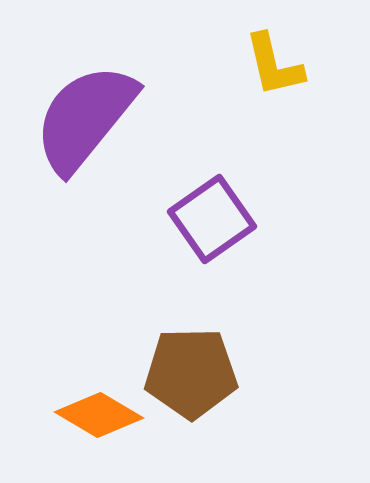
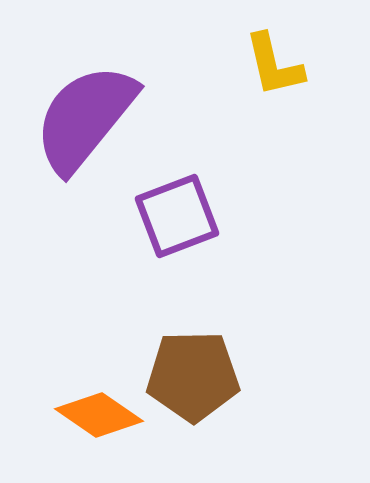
purple square: moved 35 px left, 3 px up; rotated 14 degrees clockwise
brown pentagon: moved 2 px right, 3 px down
orange diamond: rotated 4 degrees clockwise
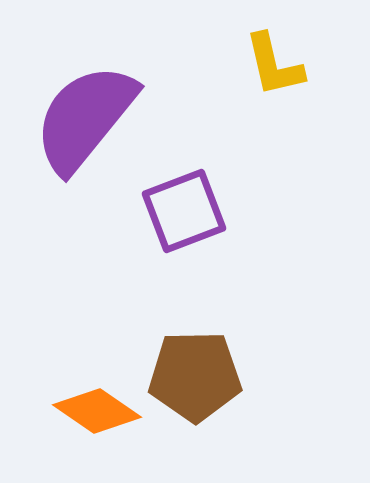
purple square: moved 7 px right, 5 px up
brown pentagon: moved 2 px right
orange diamond: moved 2 px left, 4 px up
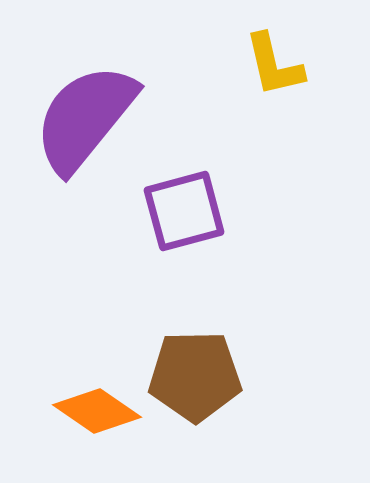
purple square: rotated 6 degrees clockwise
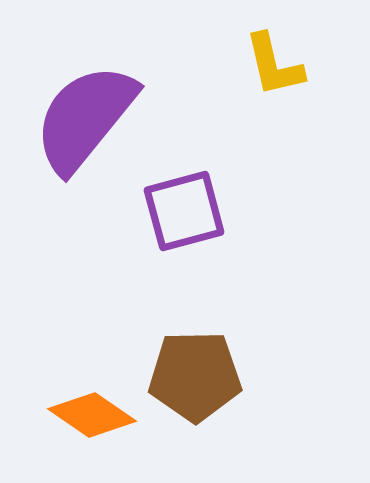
orange diamond: moved 5 px left, 4 px down
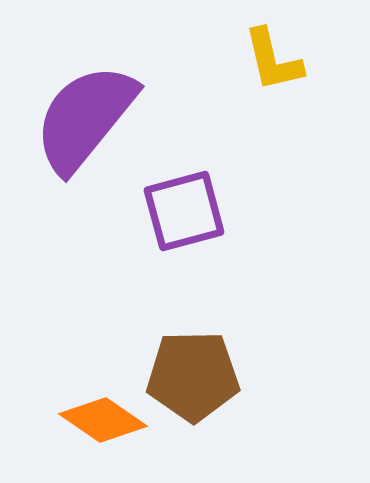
yellow L-shape: moved 1 px left, 5 px up
brown pentagon: moved 2 px left
orange diamond: moved 11 px right, 5 px down
